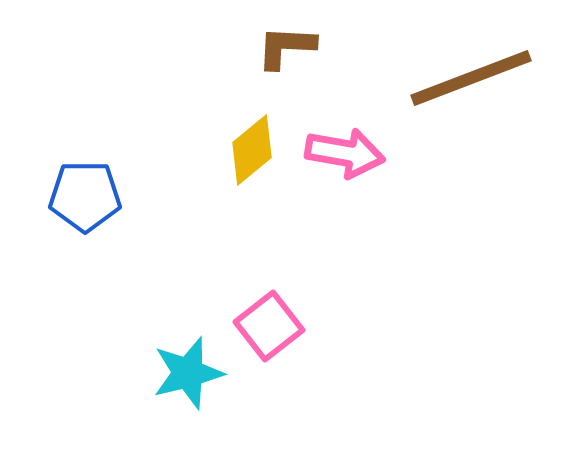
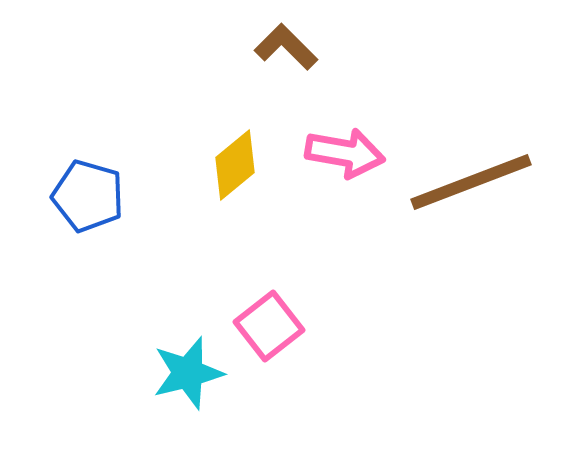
brown L-shape: rotated 42 degrees clockwise
brown line: moved 104 px down
yellow diamond: moved 17 px left, 15 px down
blue pentagon: moved 3 px right; rotated 16 degrees clockwise
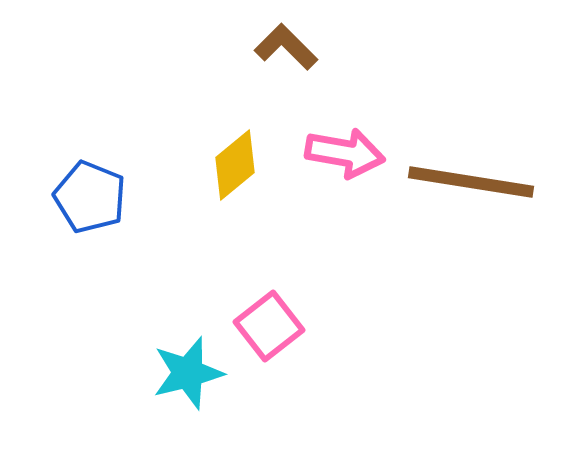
brown line: rotated 30 degrees clockwise
blue pentagon: moved 2 px right, 1 px down; rotated 6 degrees clockwise
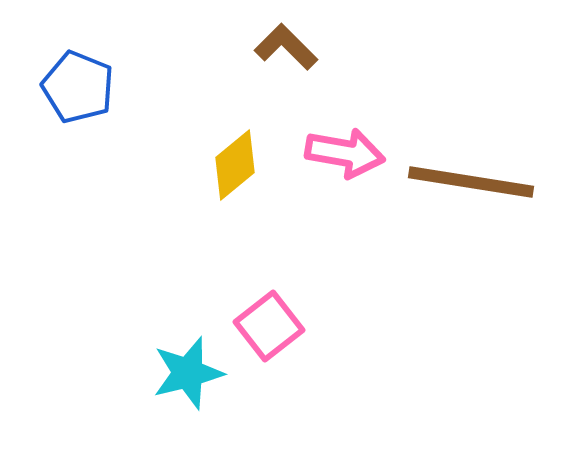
blue pentagon: moved 12 px left, 110 px up
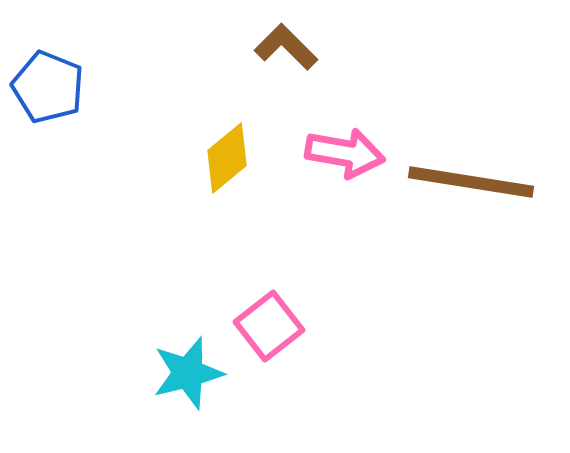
blue pentagon: moved 30 px left
yellow diamond: moved 8 px left, 7 px up
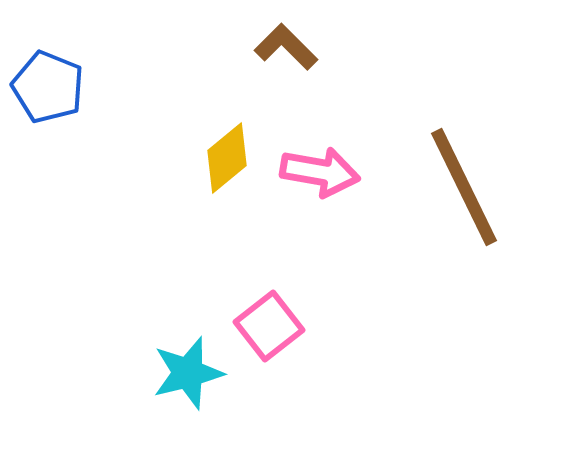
pink arrow: moved 25 px left, 19 px down
brown line: moved 7 px left, 5 px down; rotated 55 degrees clockwise
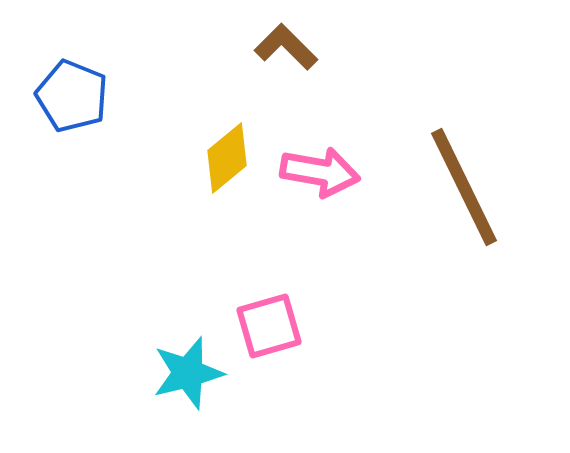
blue pentagon: moved 24 px right, 9 px down
pink square: rotated 22 degrees clockwise
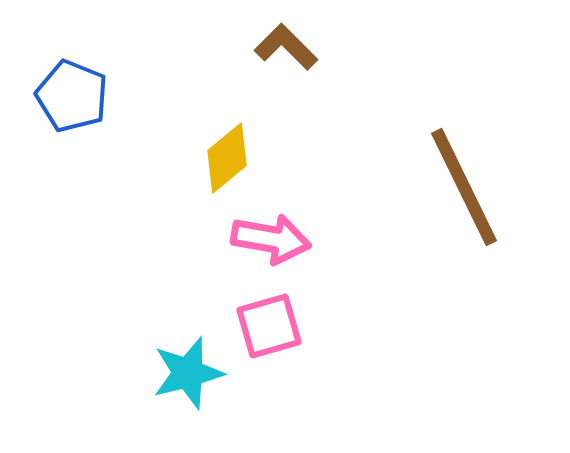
pink arrow: moved 49 px left, 67 px down
